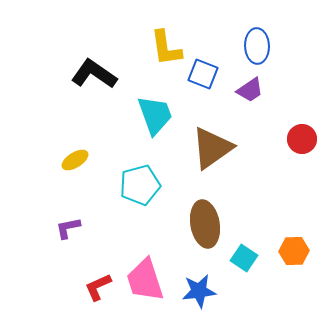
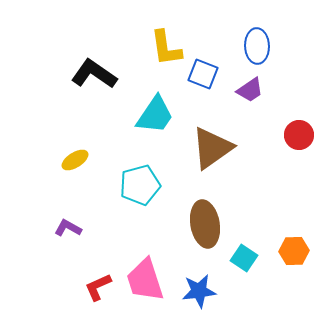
cyan trapezoid: rotated 54 degrees clockwise
red circle: moved 3 px left, 4 px up
purple L-shape: rotated 40 degrees clockwise
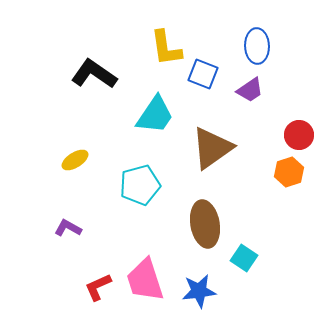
orange hexagon: moved 5 px left, 79 px up; rotated 16 degrees counterclockwise
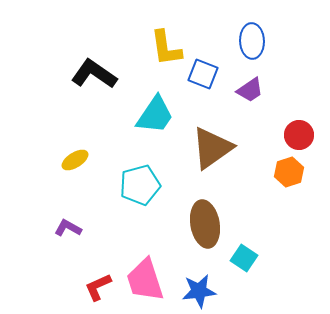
blue ellipse: moved 5 px left, 5 px up
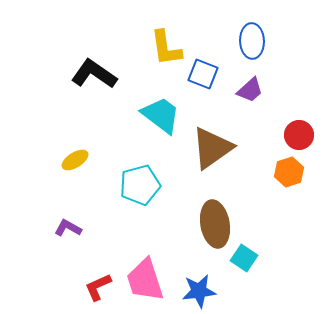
purple trapezoid: rotated 8 degrees counterclockwise
cyan trapezoid: moved 6 px right; rotated 87 degrees counterclockwise
brown ellipse: moved 10 px right
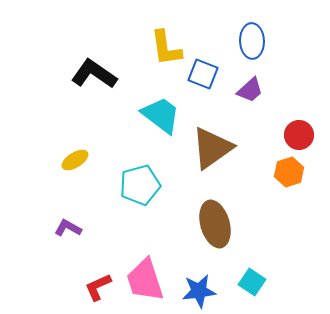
brown ellipse: rotated 6 degrees counterclockwise
cyan square: moved 8 px right, 24 px down
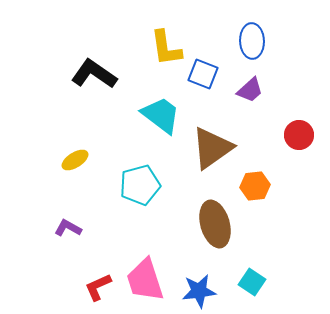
orange hexagon: moved 34 px left, 14 px down; rotated 12 degrees clockwise
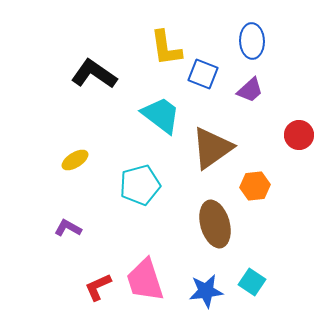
blue star: moved 7 px right
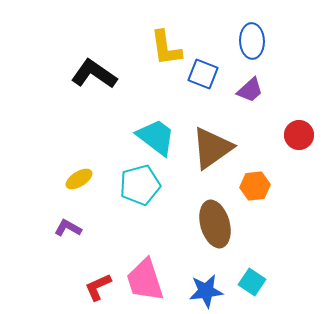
cyan trapezoid: moved 5 px left, 22 px down
yellow ellipse: moved 4 px right, 19 px down
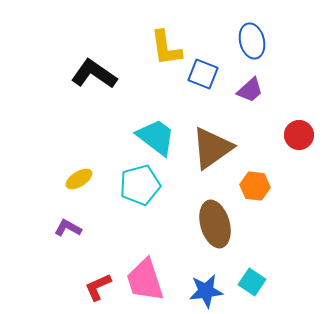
blue ellipse: rotated 12 degrees counterclockwise
orange hexagon: rotated 12 degrees clockwise
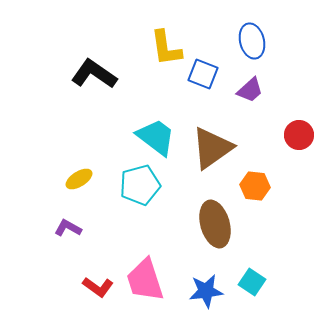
red L-shape: rotated 120 degrees counterclockwise
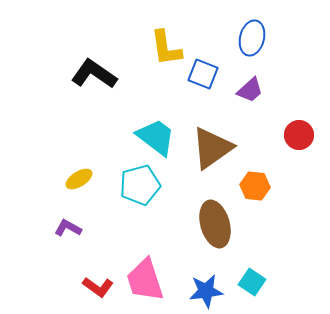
blue ellipse: moved 3 px up; rotated 28 degrees clockwise
